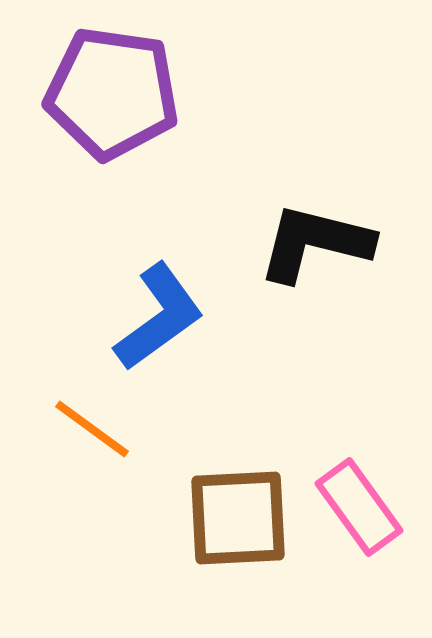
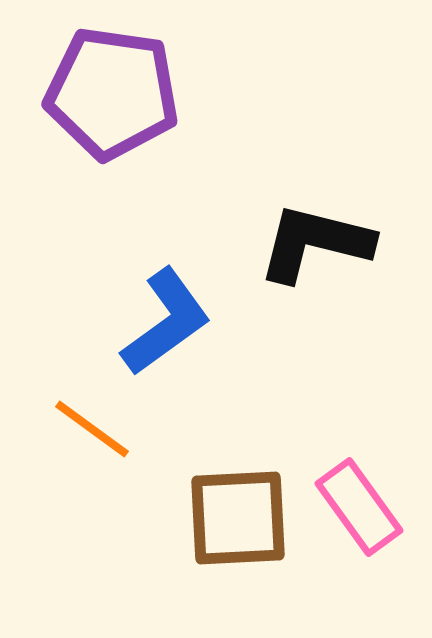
blue L-shape: moved 7 px right, 5 px down
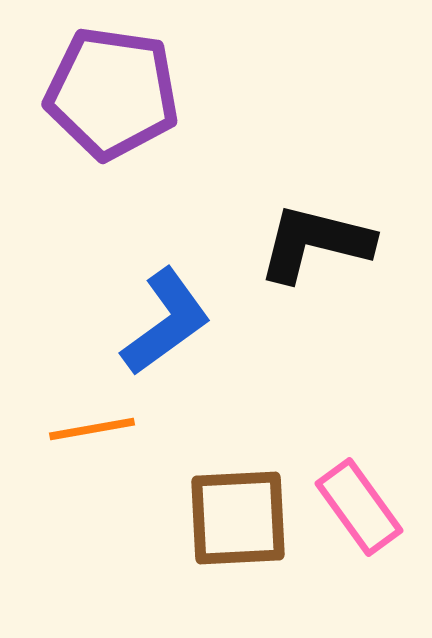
orange line: rotated 46 degrees counterclockwise
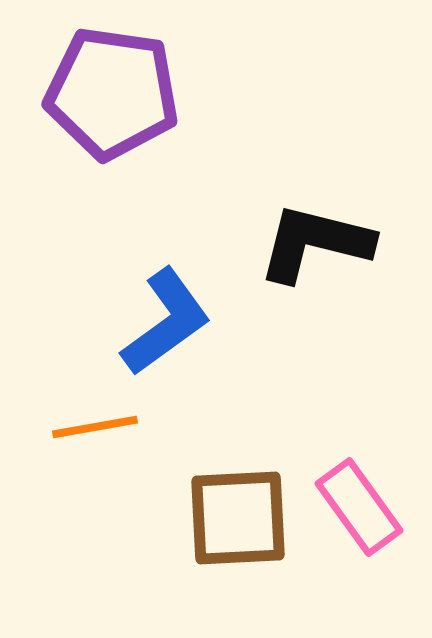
orange line: moved 3 px right, 2 px up
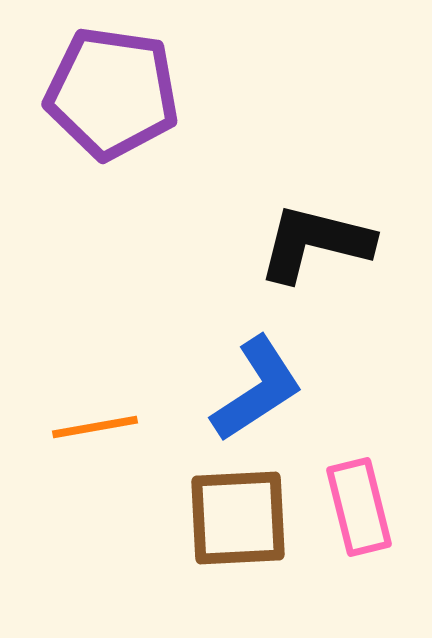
blue L-shape: moved 91 px right, 67 px down; rotated 3 degrees clockwise
pink rectangle: rotated 22 degrees clockwise
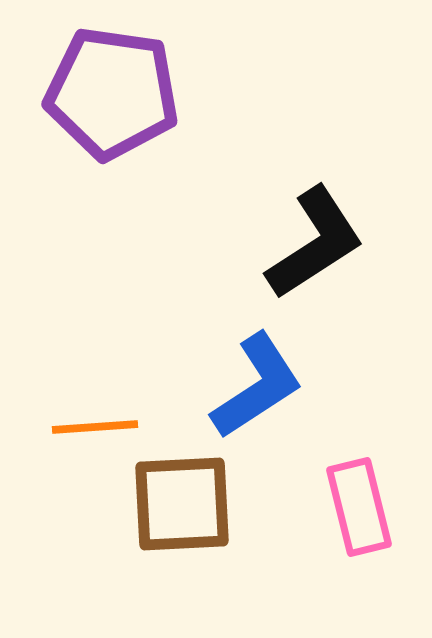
black L-shape: rotated 133 degrees clockwise
blue L-shape: moved 3 px up
orange line: rotated 6 degrees clockwise
brown square: moved 56 px left, 14 px up
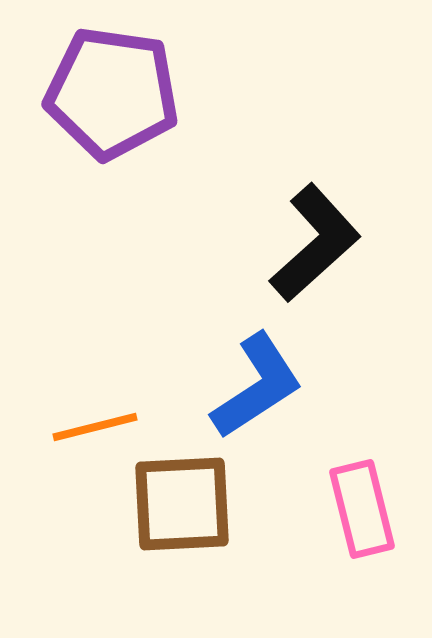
black L-shape: rotated 9 degrees counterclockwise
orange line: rotated 10 degrees counterclockwise
pink rectangle: moved 3 px right, 2 px down
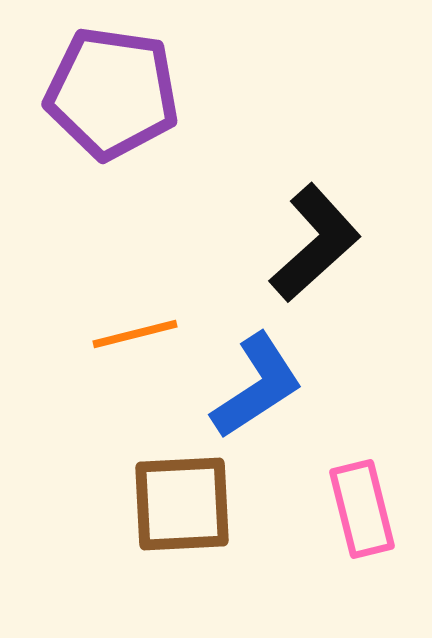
orange line: moved 40 px right, 93 px up
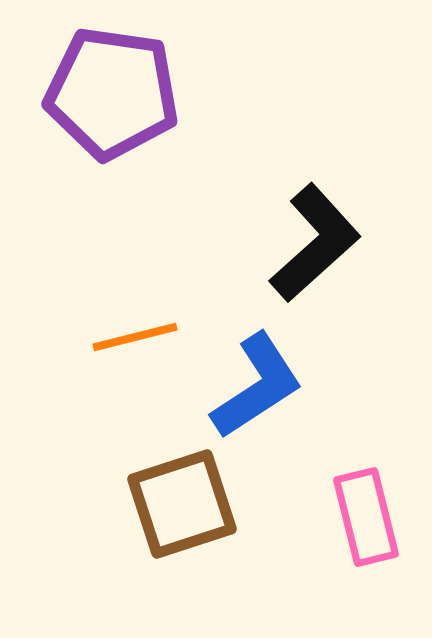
orange line: moved 3 px down
brown square: rotated 15 degrees counterclockwise
pink rectangle: moved 4 px right, 8 px down
